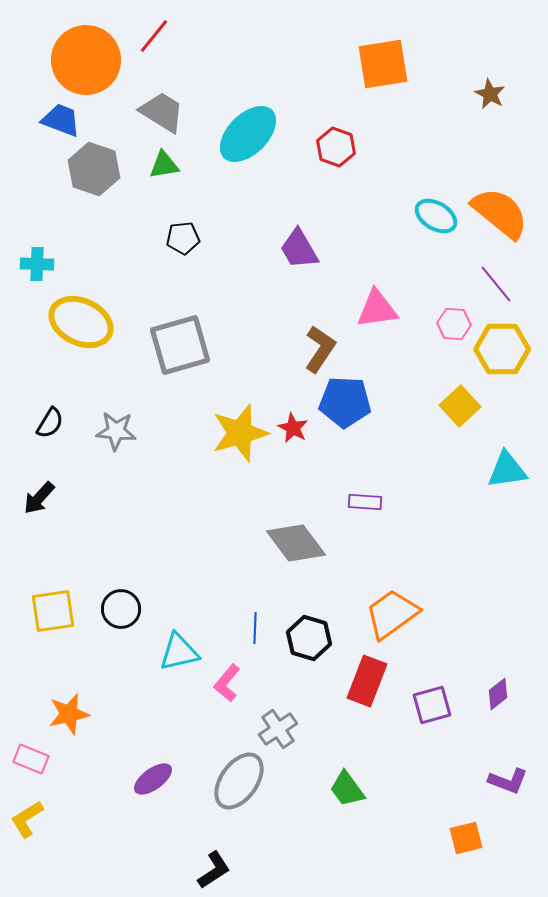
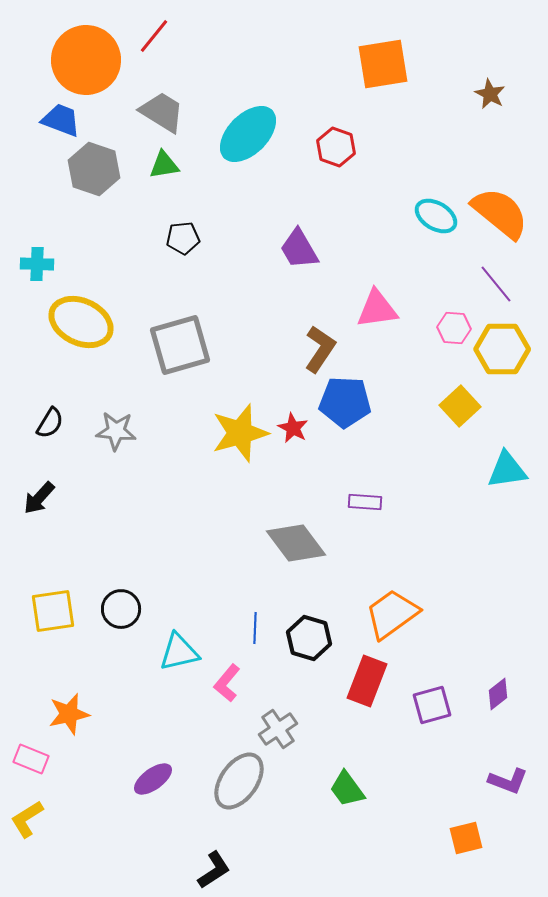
pink hexagon at (454, 324): moved 4 px down
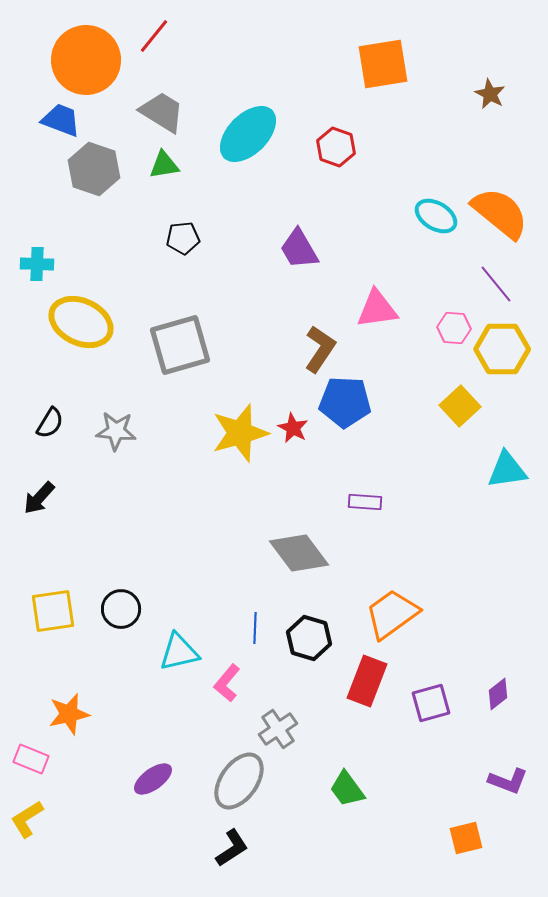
gray diamond at (296, 543): moved 3 px right, 10 px down
purple square at (432, 705): moved 1 px left, 2 px up
black L-shape at (214, 870): moved 18 px right, 22 px up
